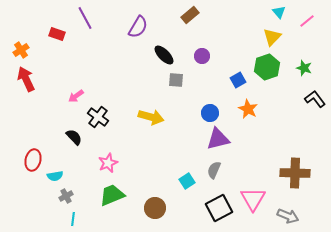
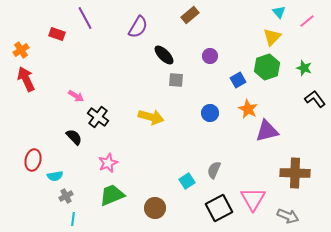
purple circle: moved 8 px right
pink arrow: rotated 112 degrees counterclockwise
purple triangle: moved 49 px right, 8 px up
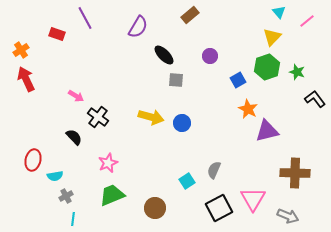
green star: moved 7 px left, 4 px down
blue circle: moved 28 px left, 10 px down
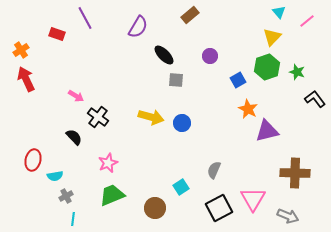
cyan square: moved 6 px left, 6 px down
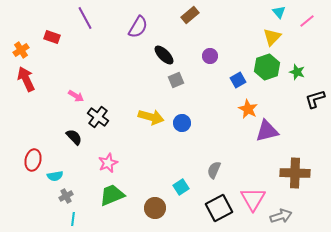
red rectangle: moved 5 px left, 3 px down
gray square: rotated 28 degrees counterclockwise
black L-shape: rotated 70 degrees counterclockwise
gray arrow: moved 7 px left; rotated 40 degrees counterclockwise
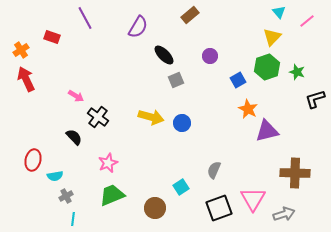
black square: rotated 8 degrees clockwise
gray arrow: moved 3 px right, 2 px up
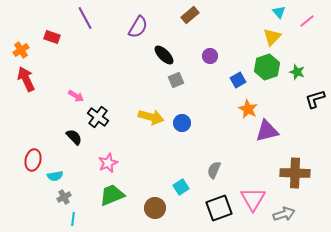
gray cross: moved 2 px left, 1 px down
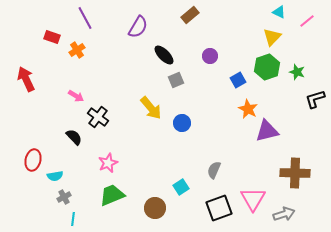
cyan triangle: rotated 24 degrees counterclockwise
orange cross: moved 56 px right
yellow arrow: moved 9 px up; rotated 35 degrees clockwise
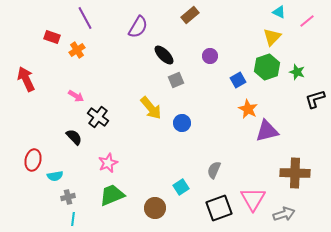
gray cross: moved 4 px right; rotated 16 degrees clockwise
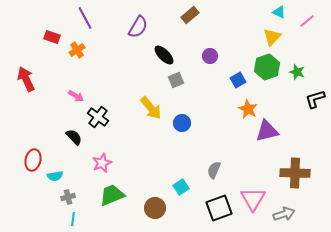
pink star: moved 6 px left
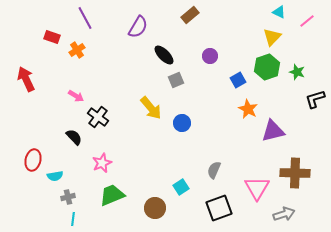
purple triangle: moved 6 px right
pink triangle: moved 4 px right, 11 px up
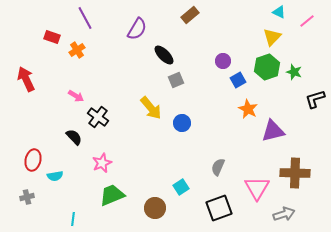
purple semicircle: moved 1 px left, 2 px down
purple circle: moved 13 px right, 5 px down
green star: moved 3 px left
gray semicircle: moved 4 px right, 3 px up
gray cross: moved 41 px left
